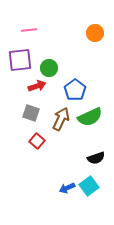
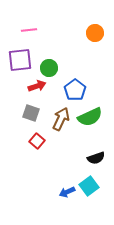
blue arrow: moved 4 px down
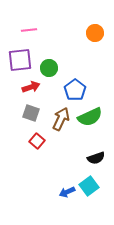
red arrow: moved 6 px left, 1 px down
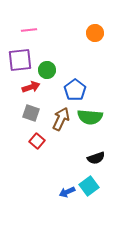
green circle: moved 2 px left, 2 px down
green semicircle: rotated 30 degrees clockwise
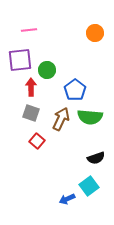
red arrow: rotated 72 degrees counterclockwise
blue arrow: moved 7 px down
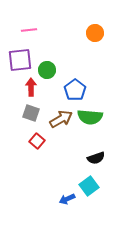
brown arrow: rotated 35 degrees clockwise
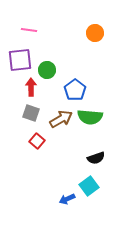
pink line: rotated 14 degrees clockwise
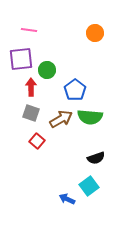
purple square: moved 1 px right, 1 px up
blue arrow: rotated 49 degrees clockwise
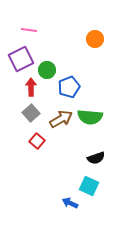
orange circle: moved 6 px down
purple square: rotated 20 degrees counterclockwise
blue pentagon: moved 6 px left, 3 px up; rotated 15 degrees clockwise
gray square: rotated 30 degrees clockwise
cyan square: rotated 30 degrees counterclockwise
blue arrow: moved 3 px right, 4 px down
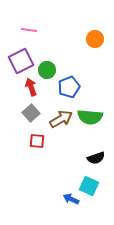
purple square: moved 2 px down
red arrow: rotated 18 degrees counterclockwise
red square: rotated 35 degrees counterclockwise
blue arrow: moved 1 px right, 4 px up
